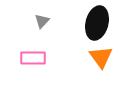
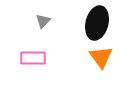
gray triangle: moved 1 px right
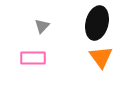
gray triangle: moved 1 px left, 5 px down
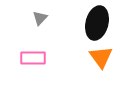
gray triangle: moved 2 px left, 8 px up
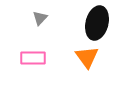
orange triangle: moved 14 px left
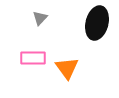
orange triangle: moved 20 px left, 11 px down
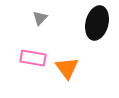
pink rectangle: rotated 10 degrees clockwise
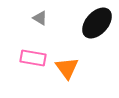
gray triangle: rotated 42 degrees counterclockwise
black ellipse: rotated 28 degrees clockwise
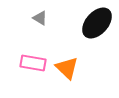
pink rectangle: moved 5 px down
orange triangle: rotated 10 degrees counterclockwise
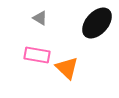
pink rectangle: moved 4 px right, 8 px up
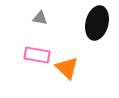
gray triangle: rotated 21 degrees counterclockwise
black ellipse: rotated 28 degrees counterclockwise
